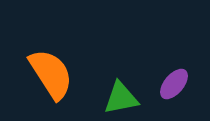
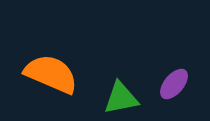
orange semicircle: rotated 34 degrees counterclockwise
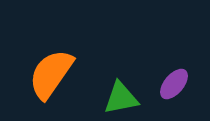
orange semicircle: rotated 78 degrees counterclockwise
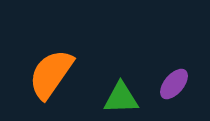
green triangle: rotated 9 degrees clockwise
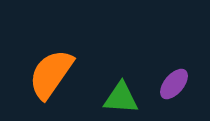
green triangle: rotated 6 degrees clockwise
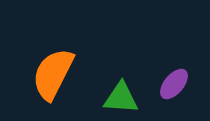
orange semicircle: moved 2 px right; rotated 8 degrees counterclockwise
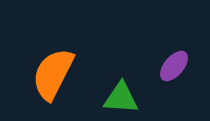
purple ellipse: moved 18 px up
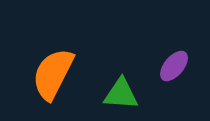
green triangle: moved 4 px up
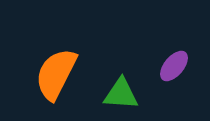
orange semicircle: moved 3 px right
